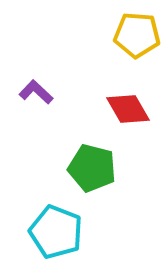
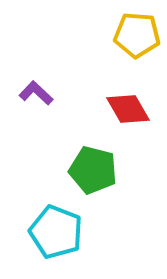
purple L-shape: moved 1 px down
green pentagon: moved 1 px right, 2 px down
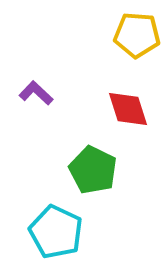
red diamond: rotated 12 degrees clockwise
green pentagon: rotated 12 degrees clockwise
cyan pentagon: rotated 4 degrees clockwise
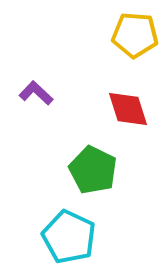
yellow pentagon: moved 2 px left
cyan pentagon: moved 13 px right, 5 px down
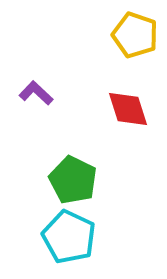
yellow pentagon: rotated 15 degrees clockwise
green pentagon: moved 20 px left, 10 px down
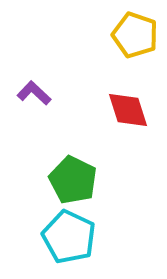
purple L-shape: moved 2 px left
red diamond: moved 1 px down
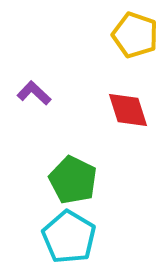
cyan pentagon: rotated 6 degrees clockwise
